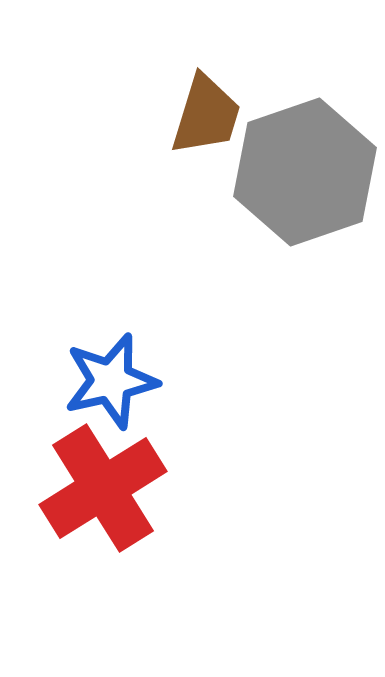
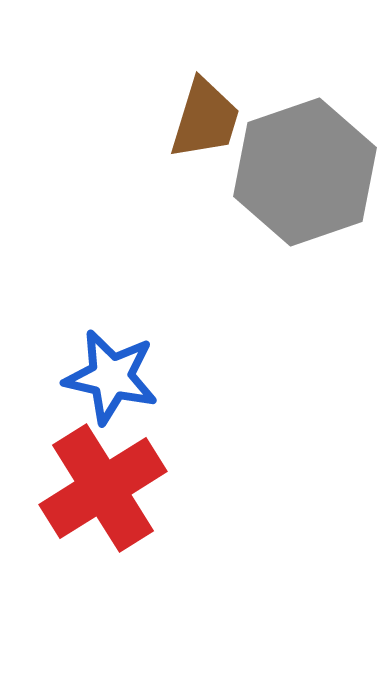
brown trapezoid: moved 1 px left, 4 px down
blue star: moved 4 px up; rotated 26 degrees clockwise
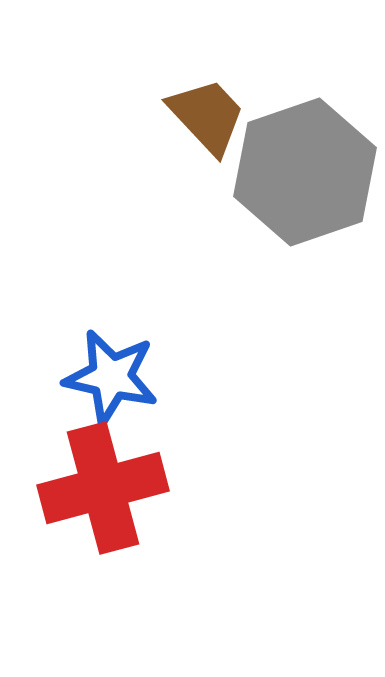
brown trapezoid: moved 2 px right, 3 px up; rotated 60 degrees counterclockwise
red cross: rotated 17 degrees clockwise
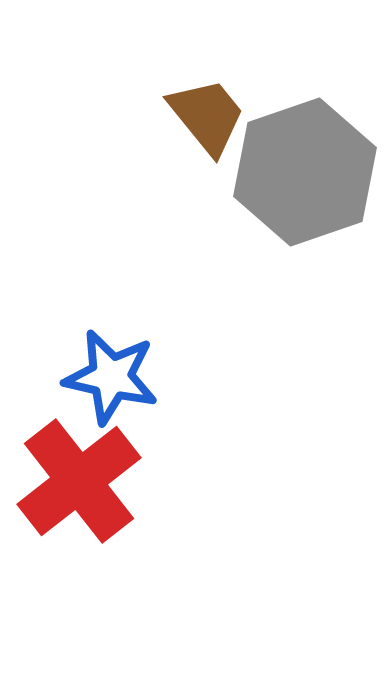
brown trapezoid: rotated 4 degrees clockwise
red cross: moved 24 px left, 7 px up; rotated 23 degrees counterclockwise
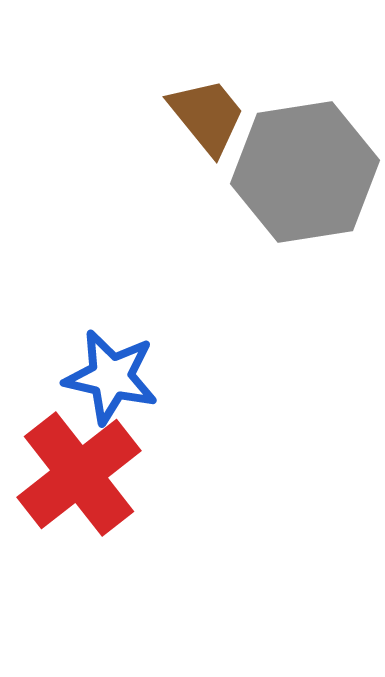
gray hexagon: rotated 10 degrees clockwise
red cross: moved 7 px up
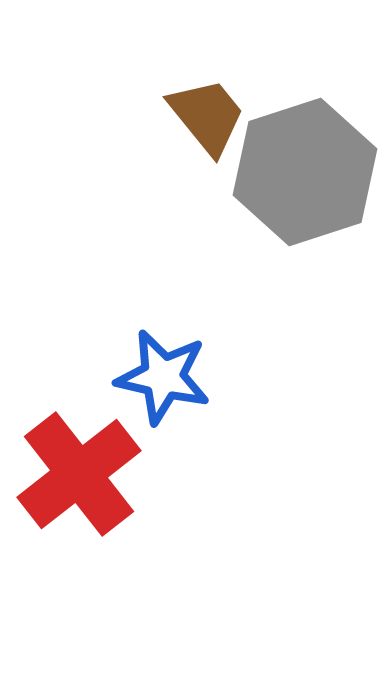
gray hexagon: rotated 9 degrees counterclockwise
blue star: moved 52 px right
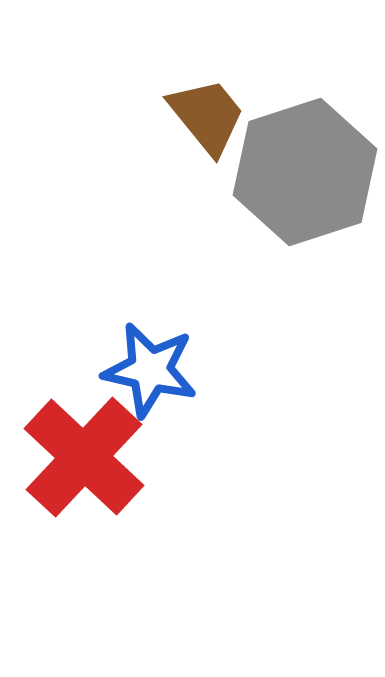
blue star: moved 13 px left, 7 px up
red cross: moved 5 px right, 17 px up; rotated 9 degrees counterclockwise
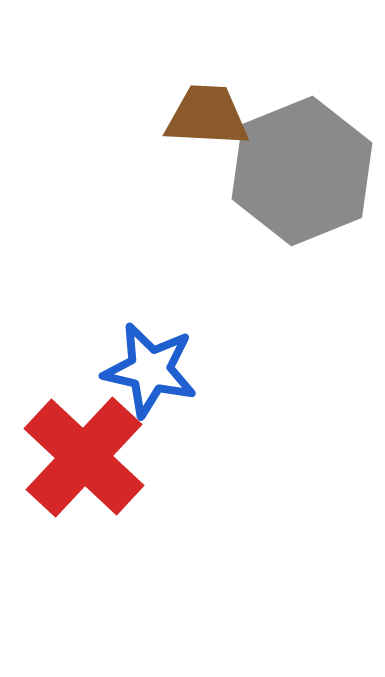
brown trapezoid: rotated 48 degrees counterclockwise
gray hexagon: moved 3 px left, 1 px up; rotated 4 degrees counterclockwise
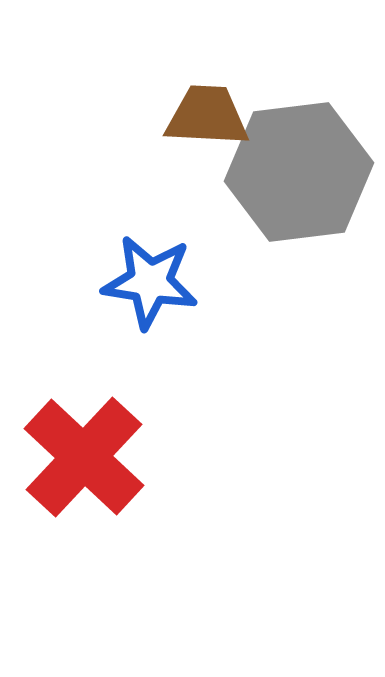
gray hexagon: moved 3 px left, 1 px down; rotated 15 degrees clockwise
blue star: moved 88 px up; rotated 4 degrees counterclockwise
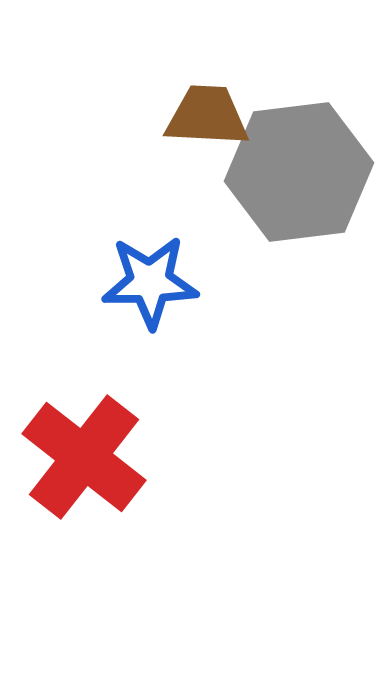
blue star: rotated 10 degrees counterclockwise
red cross: rotated 5 degrees counterclockwise
